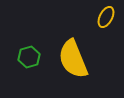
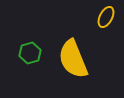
green hexagon: moved 1 px right, 4 px up
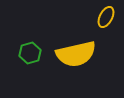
yellow semicircle: moved 3 px right, 5 px up; rotated 81 degrees counterclockwise
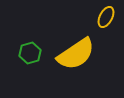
yellow semicircle: rotated 21 degrees counterclockwise
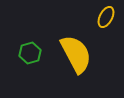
yellow semicircle: rotated 84 degrees counterclockwise
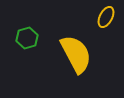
green hexagon: moved 3 px left, 15 px up
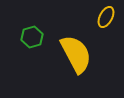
green hexagon: moved 5 px right, 1 px up
